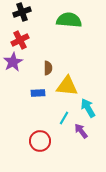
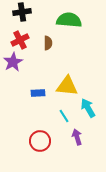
black cross: rotated 12 degrees clockwise
brown semicircle: moved 25 px up
cyan line: moved 2 px up; rotated 64 degrees counterclockwise
purple arrow: moved 4 px left, 6 px down; rotated 21 degrees clockwise
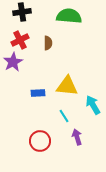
green semicircle: moved 4 px up
cyan arrow: moved 5 px right, 3 px up
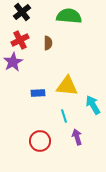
black cross: rotated 30 degrees counterclockwise
cyan line: rotated 16 degrees clockwise
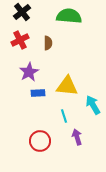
purple star: moved 16 px right, 10 px down
